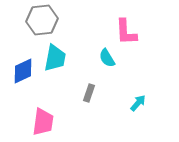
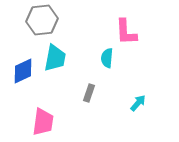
cyan semicircle: rotated 36 degrees clockwise
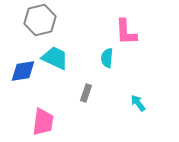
gray hexagon: moved 2 px left; rotated 8 degrees counterclockwise
cyan trapezoid: rotated 76 degrees counterclockwise
blue diamond: rotated 16 degrees clockwise
gray rectangle: moved 3 px left
cyan arrow: rotated 78 degrees counterclockwise
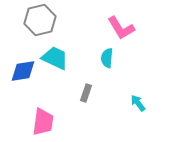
pink L-shape: moved 5 px left, 4 px up; rotated 28 degrees counterclockwise
